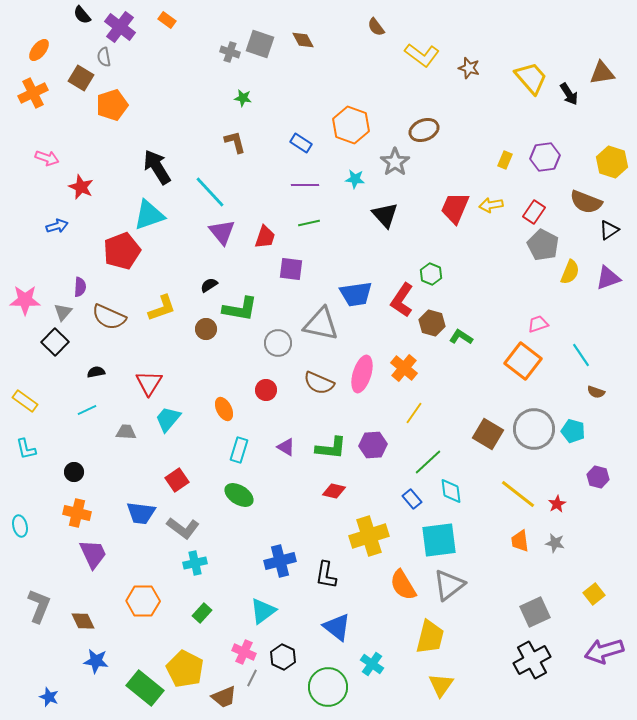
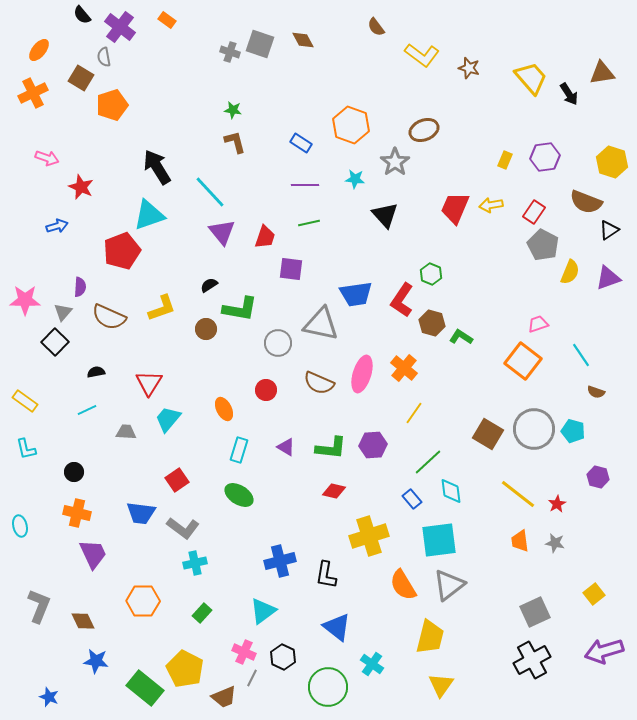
green star at (243, 98): moved 10 px left, 12 px down
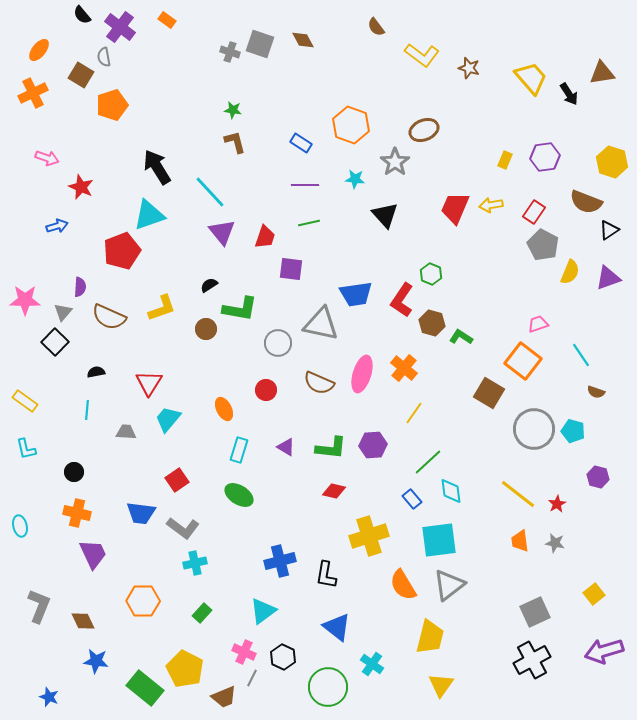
brown square at (81, 78): moved 3 px up
cyan line at (87, 410): rotated 60 degrees counterclockwise
brown square at (488, 434): moved 1 px right, 41 px up
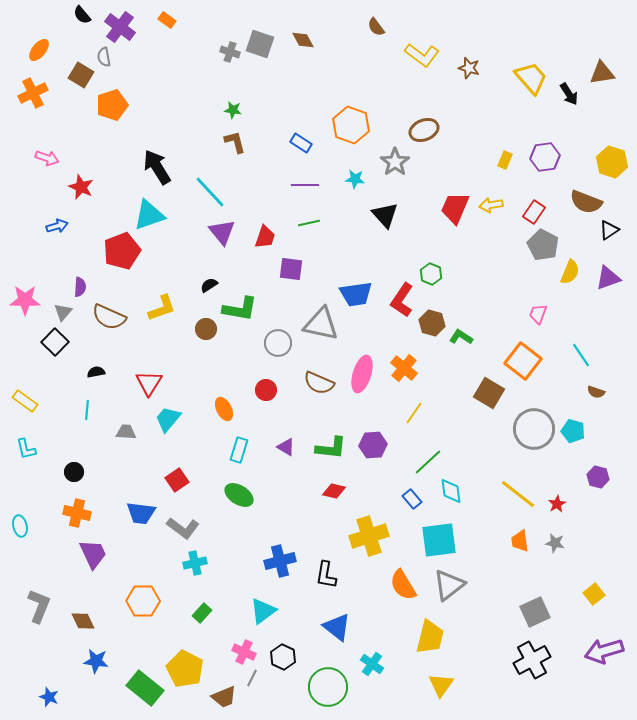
pink trapezoid at (538, 324): moved 10 px up; rotated 50 degrees counterclockwise
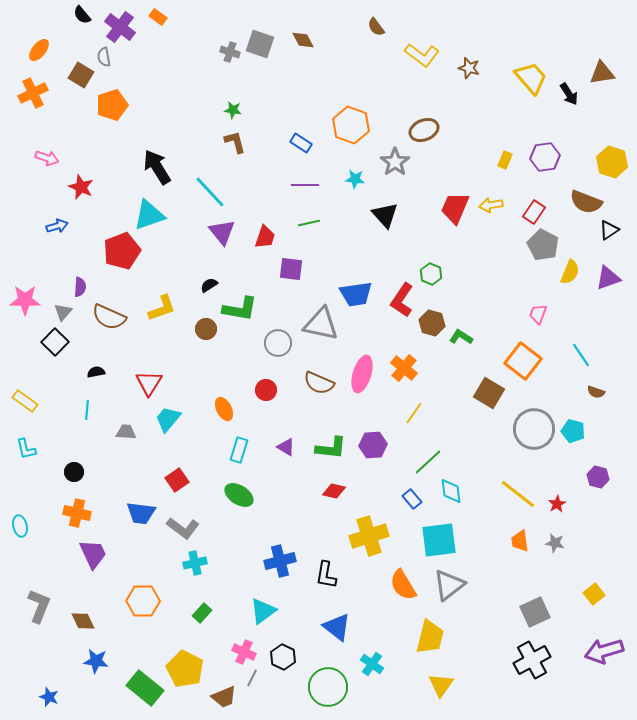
orange rectangle at (167, 20): moved 9 px left, 3 px up
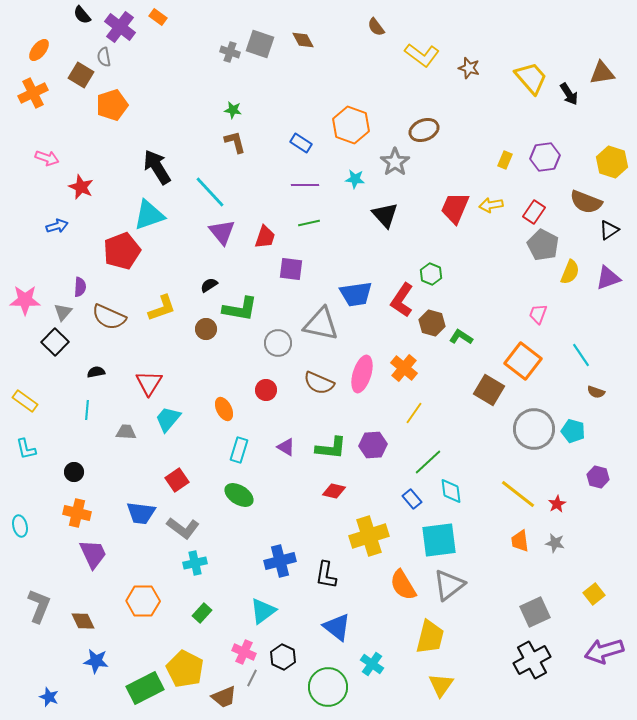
brown square at (489, 393): moved 3 px up
green rectangle at (145, 688): rotated 66 degrees counterclockwise
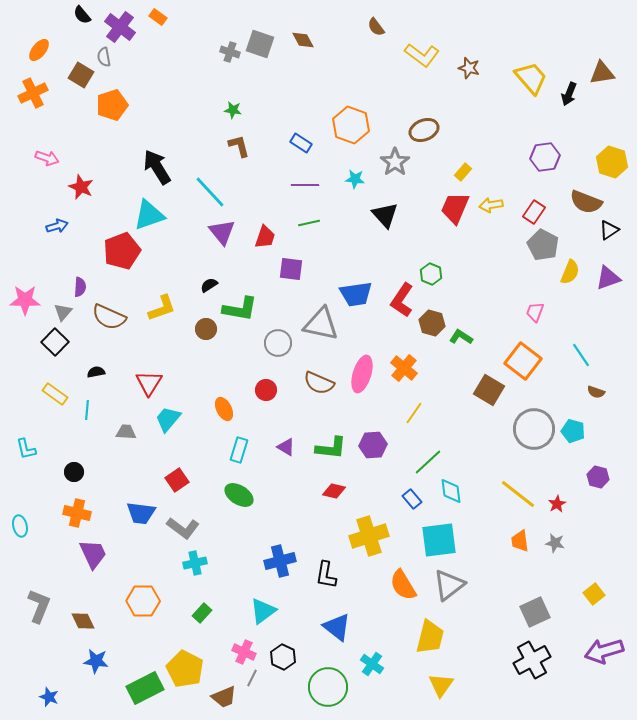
black arrow at (569, 94): rotated 55 degrees clockwise
brown L-shape at (235, 142): moved 4 px right, 4 px down
yellow rectangle at (505, 160): moved 42 px left, 12 px down; rotated 18 degrees clockwise
pink trapezoid at (538, 314): moved 3 px left, 2 px up
yellow rectangle at (25, 401): moved 30 px right, 7 px up
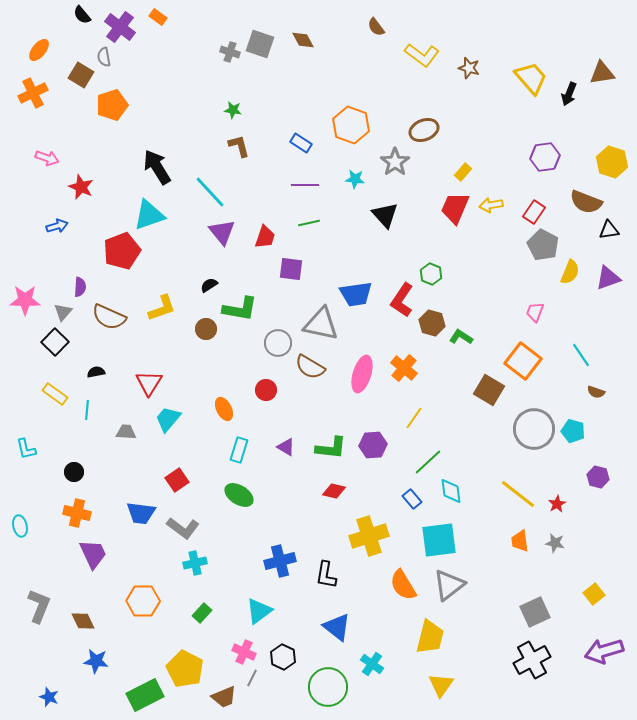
black triangle at (609, 230): rotated 25 degrees clockwise
brown semicircle at (319, 383): moved 9 px left, 16 px up; rotated 8 degrees clockwise
yellow line at (414, 413): moved 5 px down
cyan triangle at (263, 611): moved 4 px left
green rectangle at (145, 688): moved 7 px down
